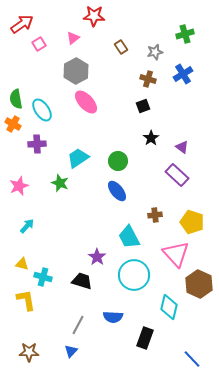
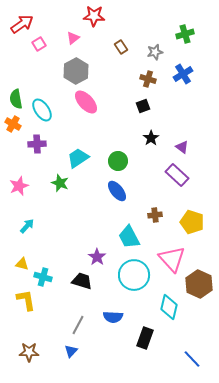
pink triangle at (176, 254): moved 4 px left, 5 px down
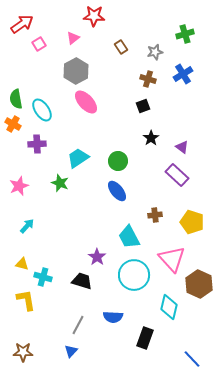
brown star at (29, 352): moved 6 px left
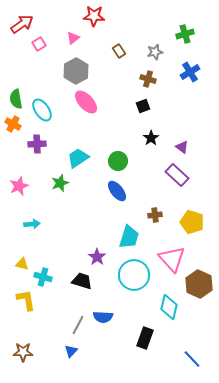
brown rectangle at (121, 47): moved 2 px left, 4 px down
blue cross at (183, 74): moved 7 px right, 2 px up
green star at (60, 183): rotated 30 degrees clockwise
cyan arrow at (27, 226): moved 5 px right, 2 px up; rotated 42 degrees clockwise
cyan trapezoid at (129, 237): rotated 135 degrees counterclockwise
blue semicircle at (113, 317): moved 10 px left
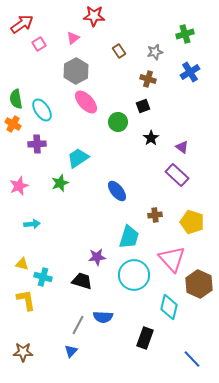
green circle at (118, 161): moved 39 px up
purple star at (97, 257): rotated 30 degrees clockwise
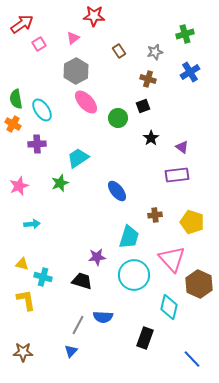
green circle at (118, 122): moved 4 px up
purple rectangle at (177, 175): rotated 50 degrees counterclockwise
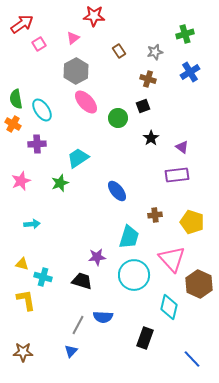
pink star at (19, 186): moved 2 px right, 5 px up
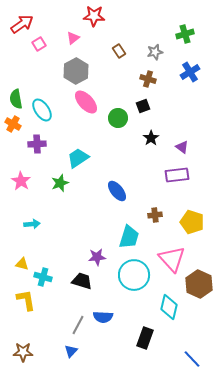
pink star at (21, 181): rotated 18 degrees counterclockwise
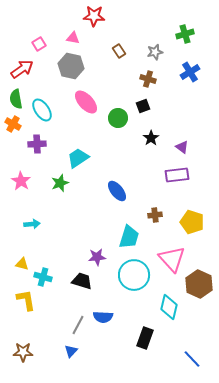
red arrow at (22, 24): moved 45 px down
pink triangle at (73, 38): rotated 48 degrees clockwise
gray hexagon at (76, 71): moved 5 px left, 5 px up; rotated 20 degrees counterclockwise
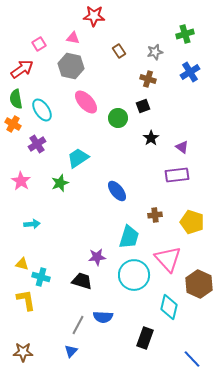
purple cross at (37, 144): rotated 30 degrees counterclockwise
pink triangle at (172, 259): moved 4 px left
cyan cross at (43, 277): moved 2 px left
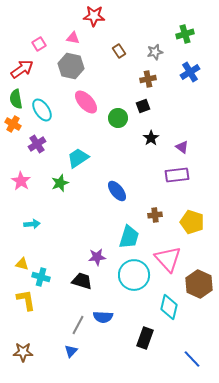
brown cross at (148, 79): rotated 28 degrees counterclockwise
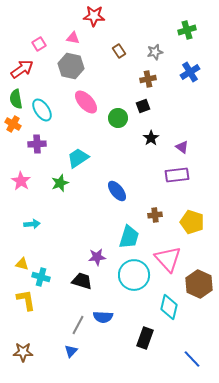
green cross at (185, 34): moved 2 px right, 4 px up
purple cross at (37, 144): rotated 30 degrees clockwise
